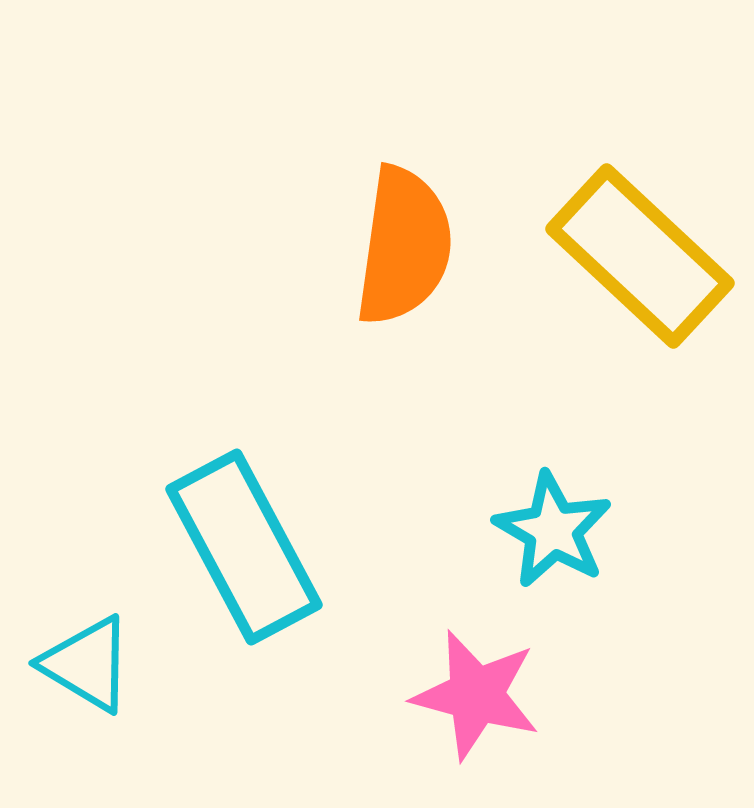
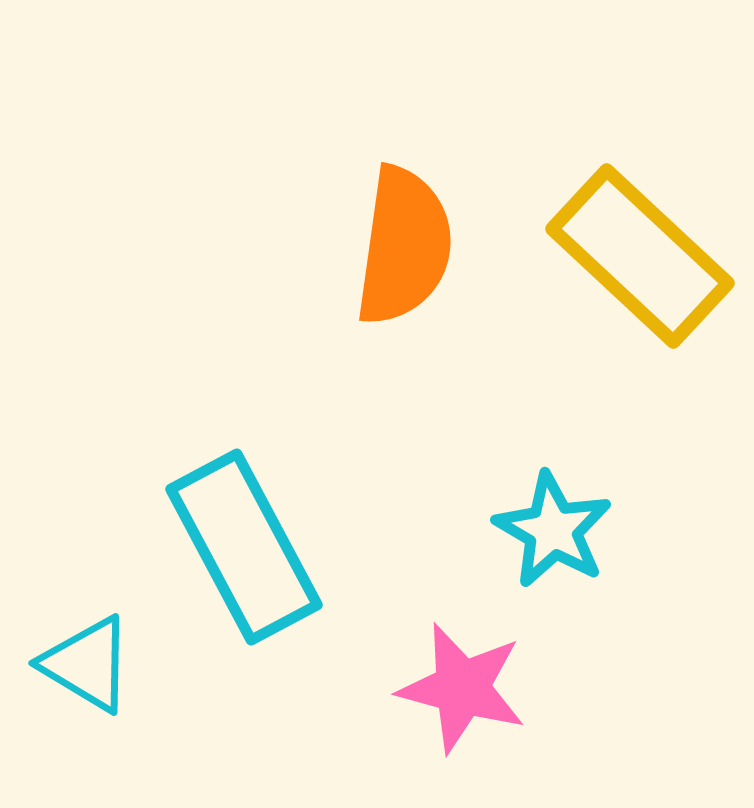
pink star: moved 14 px left, 7 px up
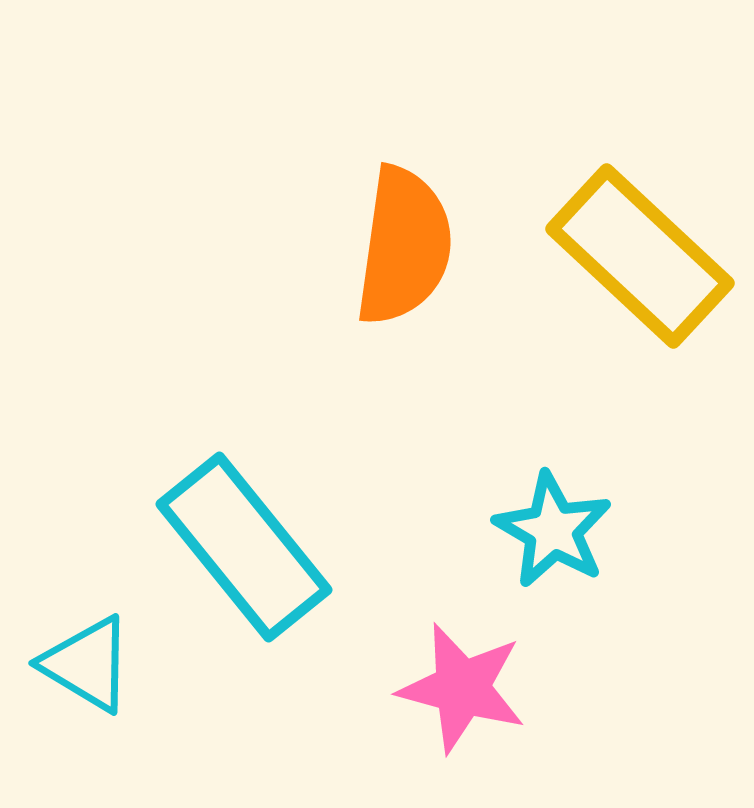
cyan rectangle: rotated 11 degrees counterclockwise
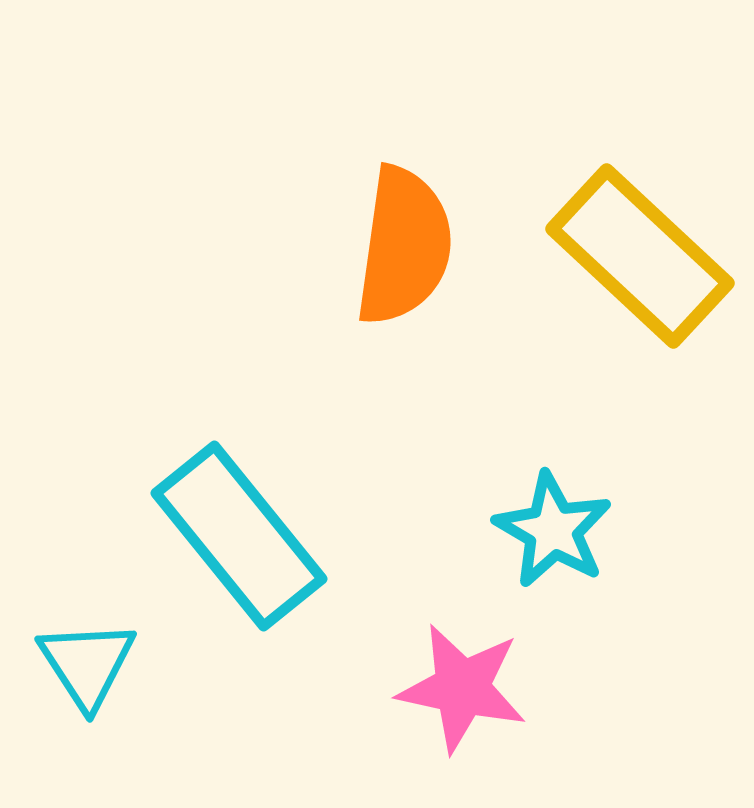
cyan rectangle: moved 5 px left, 11 px up
cyan triangle: rotated 26 degrees clockwise
pink star: rotated 3 degrees counterclockwise
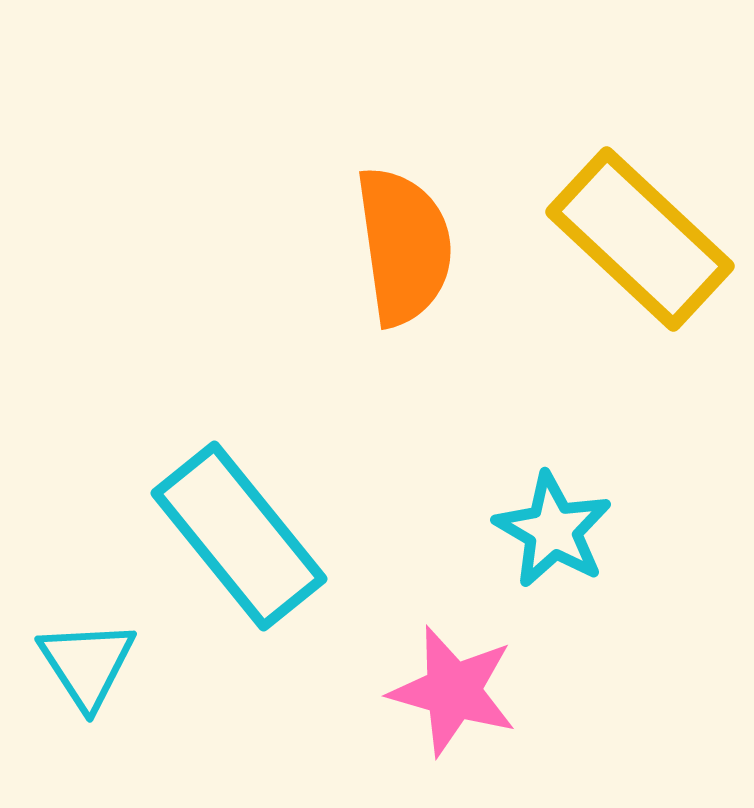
orange semicircle: rotated 16 degrees counterclockwise
yellow rectangle: moved 17 px up
pink star: moved 9 px left, 3 px down; rotated 4 degrees clockwise
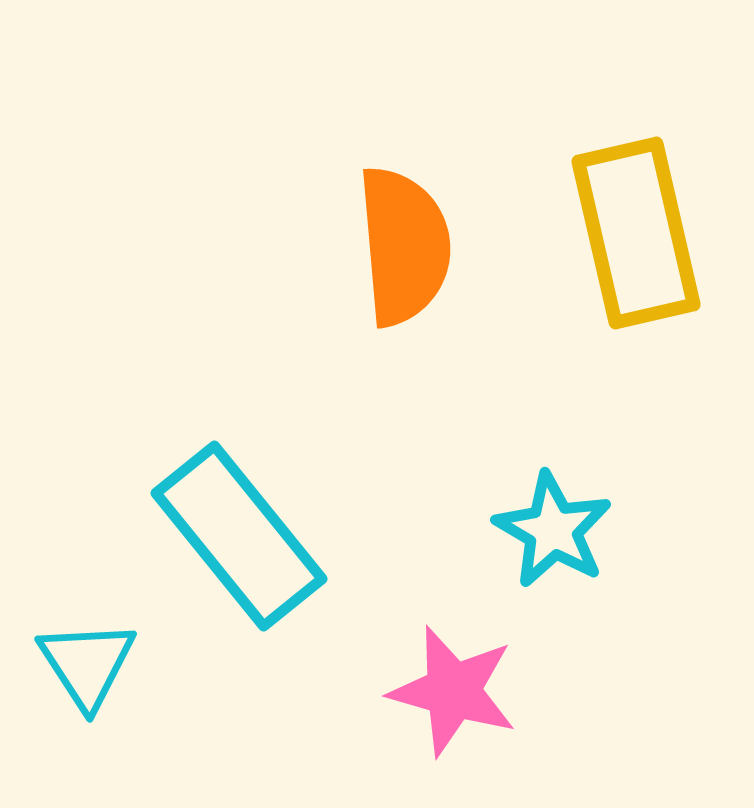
yellow rectangle: moved 4 px left, 6 px up; rotated 34 degrees clockwise
orange semicircle: rotated 3 degrees clockwise
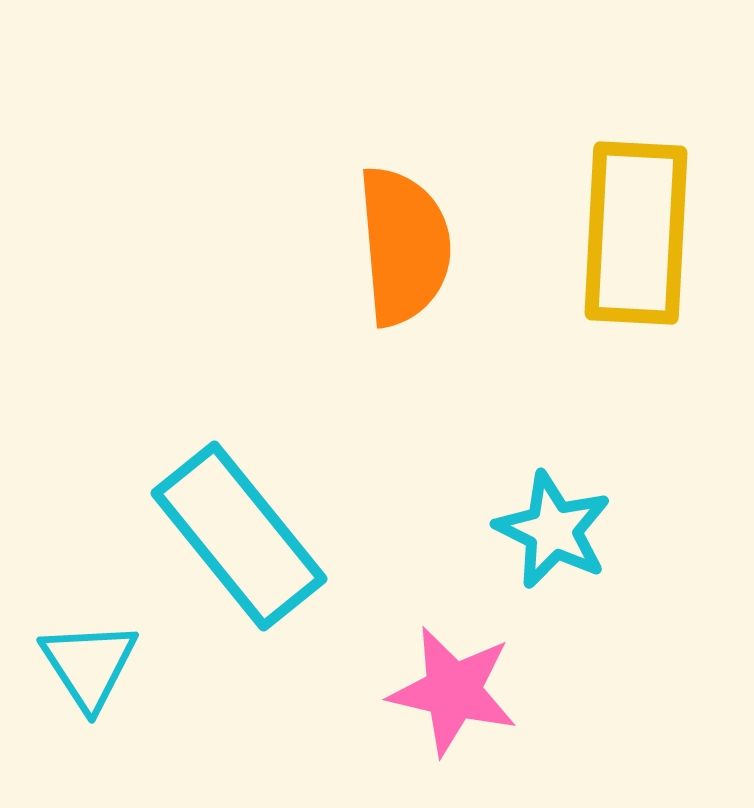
yellow rectangle: rotated 16 degrees clockwise
cyan star: rotated 4 degrees counterclockwise
cyan triangle: moved 2 px right, 1 px down
pink star: rotated 3 degrees counterclockwise
